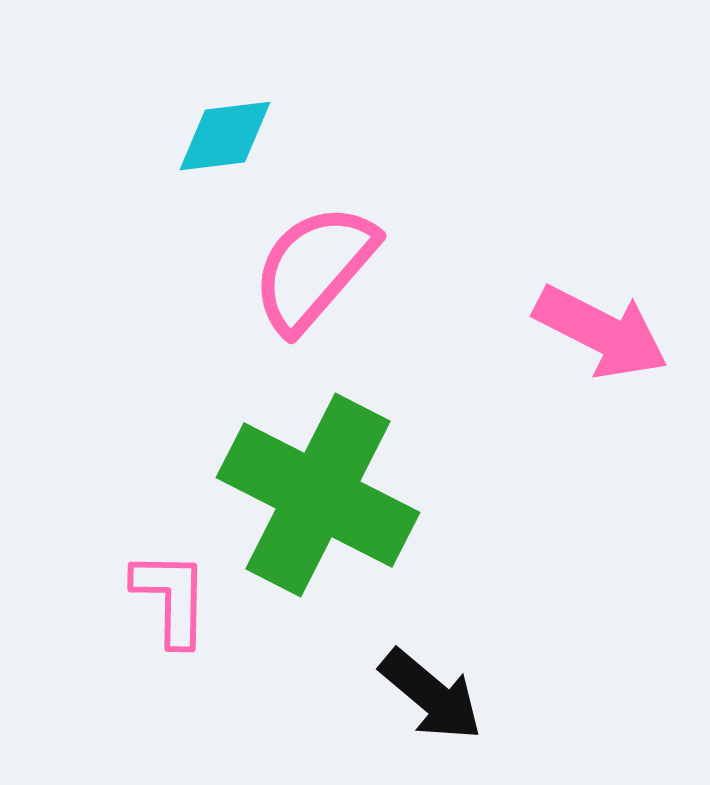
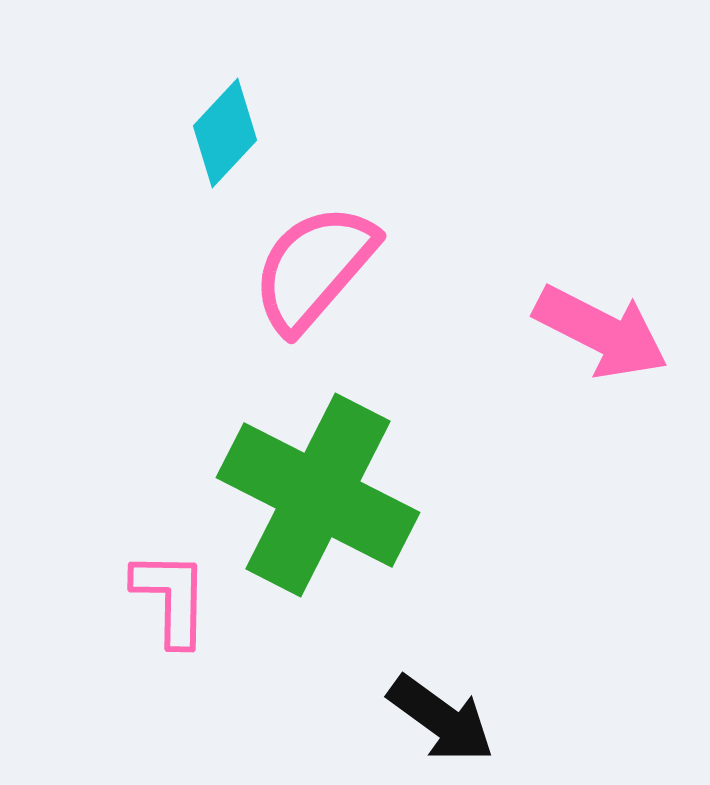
cyan diamond: moved 3 px up; rotated 40 degrees counterclockwise
black arrow: moved 10 px right, 24 px down; rotated 4 degrees counterclockwise
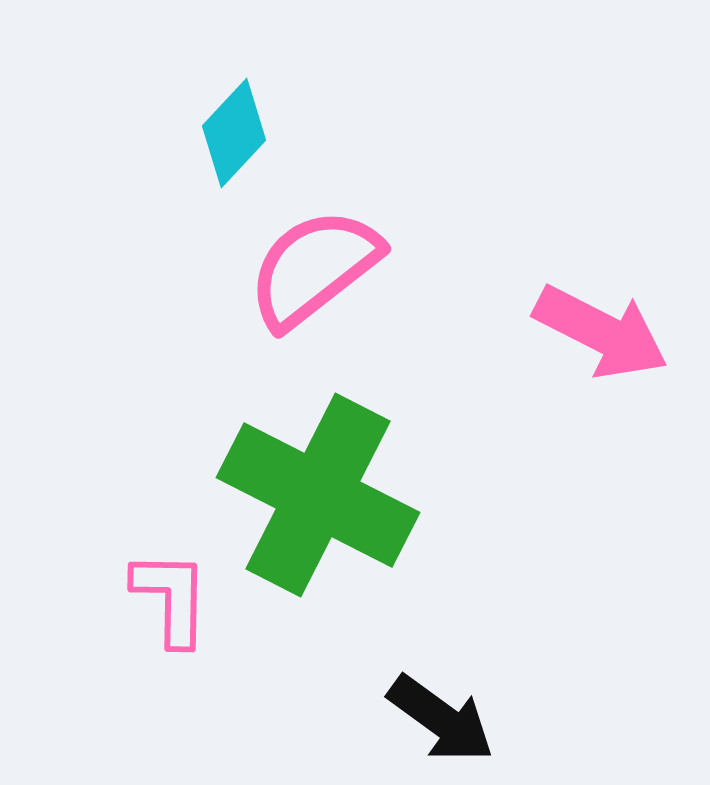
cyan diamond: moved 9 px right
pink semicircle: rotated 11 degrees clockwise
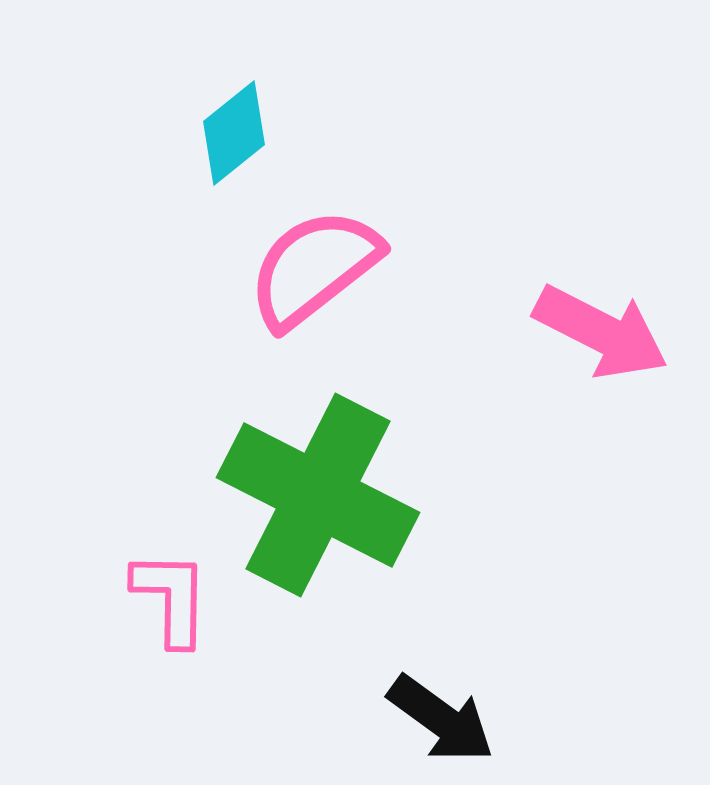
cyan diamond: rotated 8 degrees clockwise
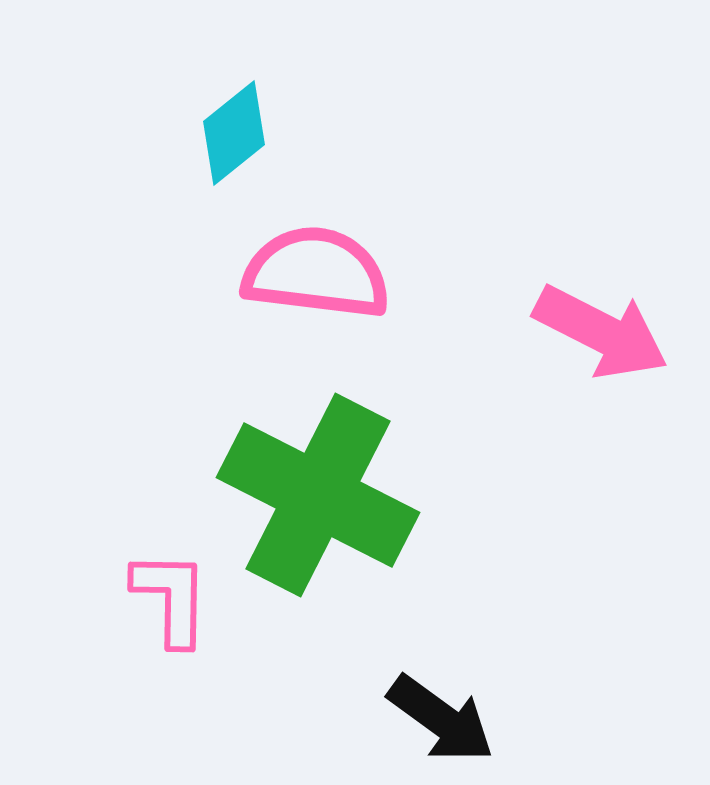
pink semicircle: moved 2 px right, 5 px down; rotated 45 degrees clockwise
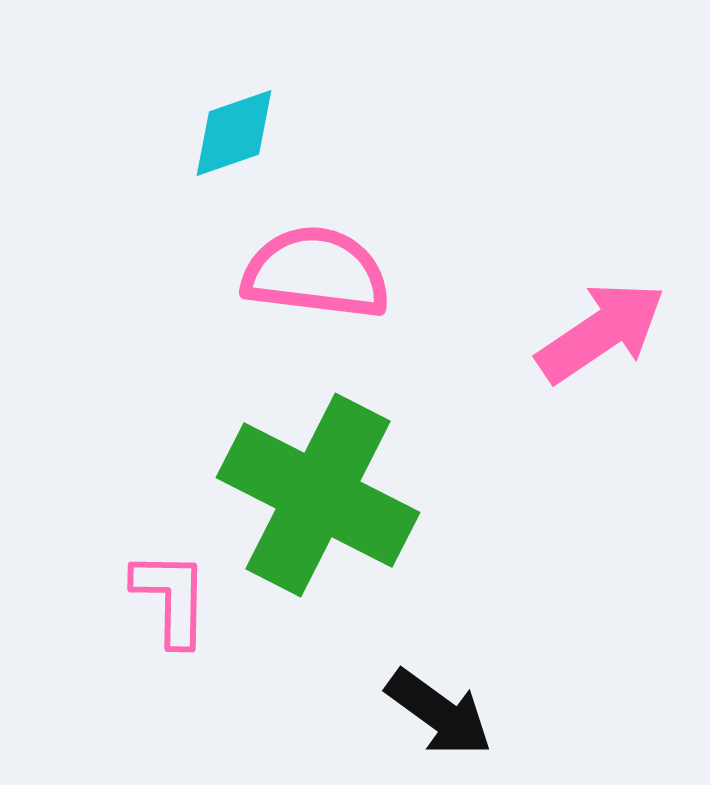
cyan diamond: rotated 20 degrees clockwise
pink arrow: rotated 61 degrees counterclockwise
black arrow: moved 2 px left, 6 px up
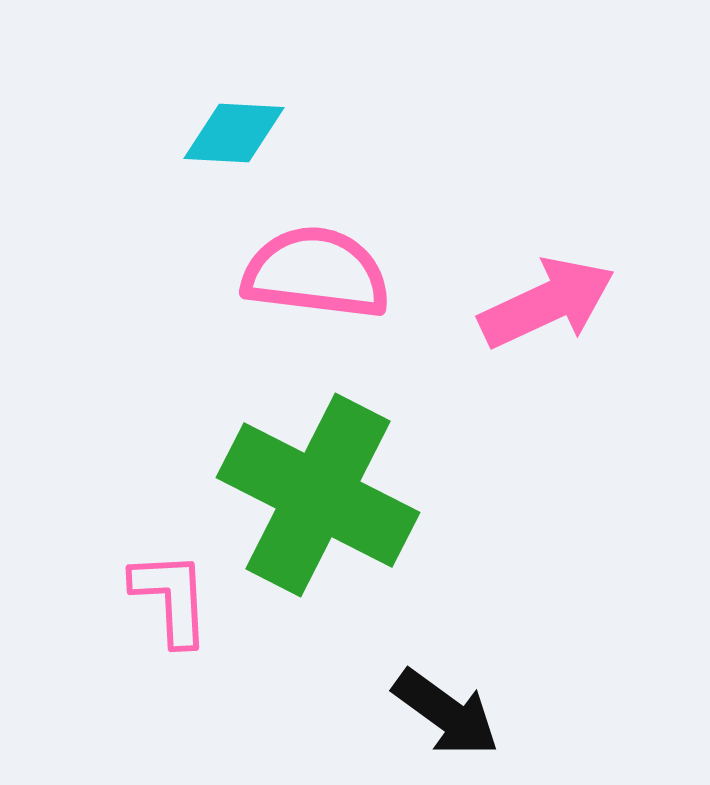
cyan diamond: rotated 22 degrees clockwise
pink arrow: moved 54 px left, 29 px up; rotated 9 degrees clockwise
pink L-shape: rotated 4 degrees counterclockwise
black arrow: moved 7 px right
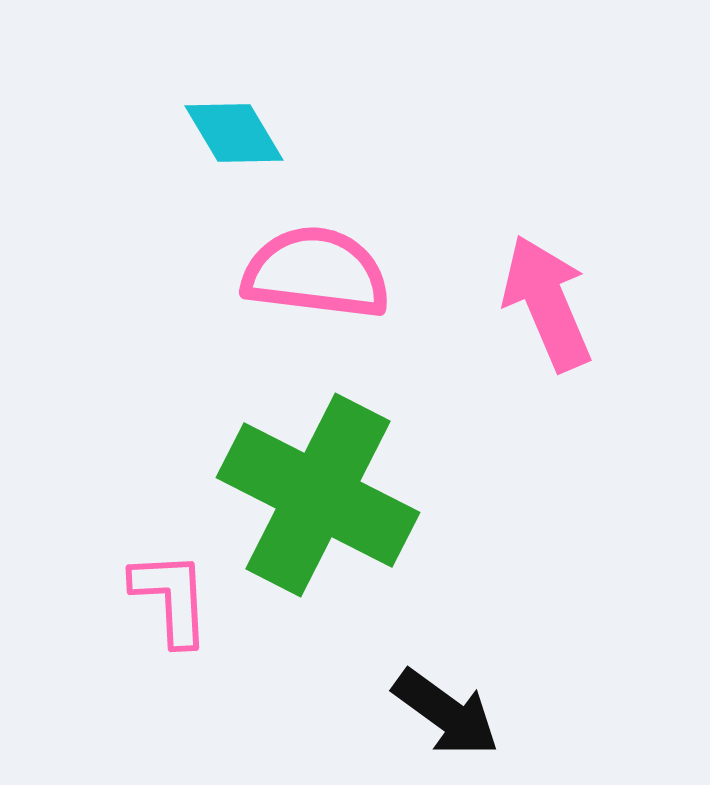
cyan diamond: rotated 56 degrees clockwise
pink arrow: rotated 88 degrees counterclockwise
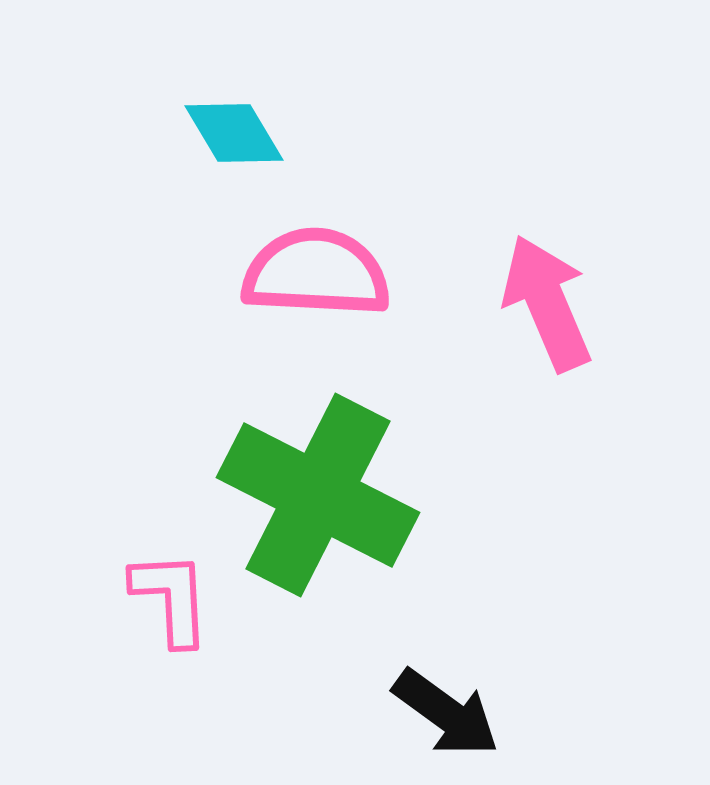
pink semicircle: rotated 4 degrees counterclockwise
